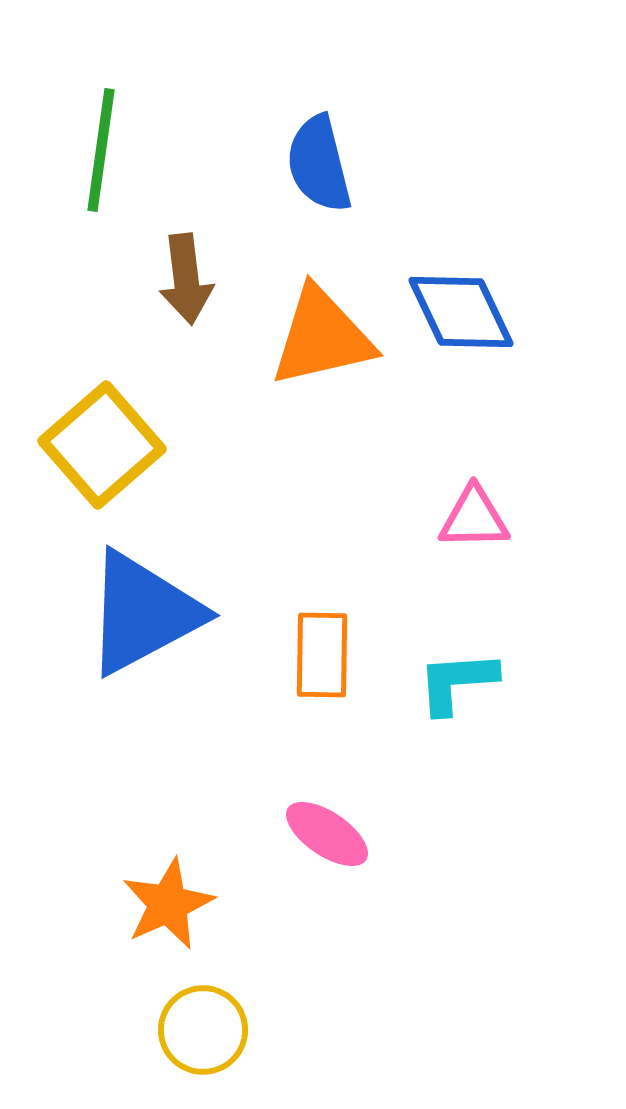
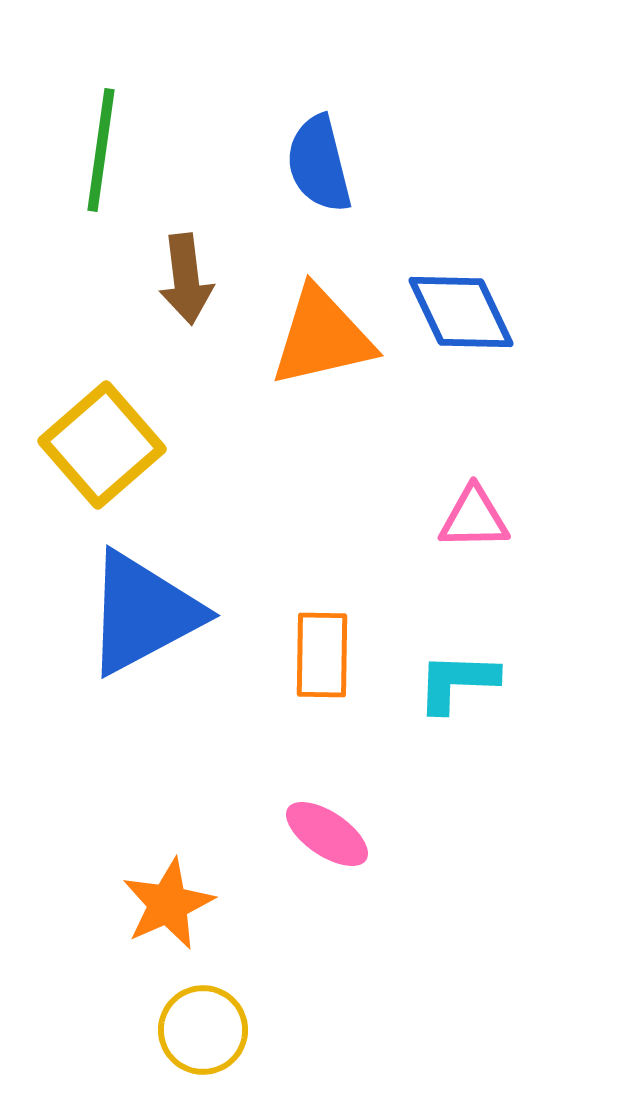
cyan L-shape: rotated 6 degrees clockwise
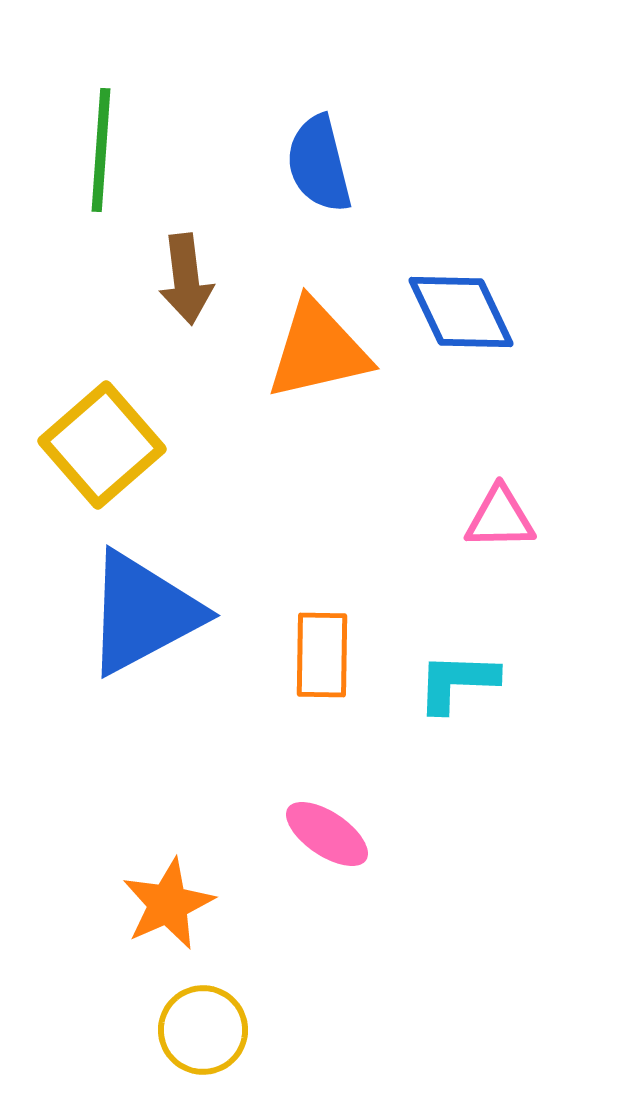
green line: rotated 4 degrees counterclockwise
orange triangle: moved 4 px left, 13 px down
pink triangle: moved 26 px right
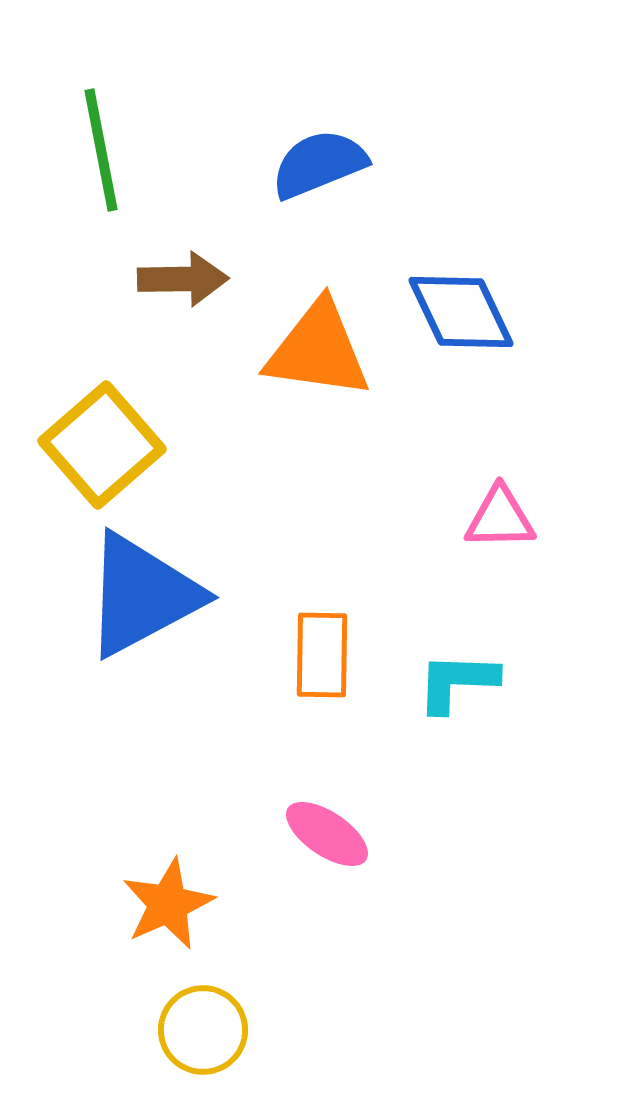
green line: rotated 15 degrees counterclockwise
blue semicircle: rotated 82 degrees clockwise
brown arrow: moved 3 px left; rotated 84 degrees counterclockwise
orange triangle: rotated 21 degrees clockwise
blue triangle: moved 1 px left, 18 px up
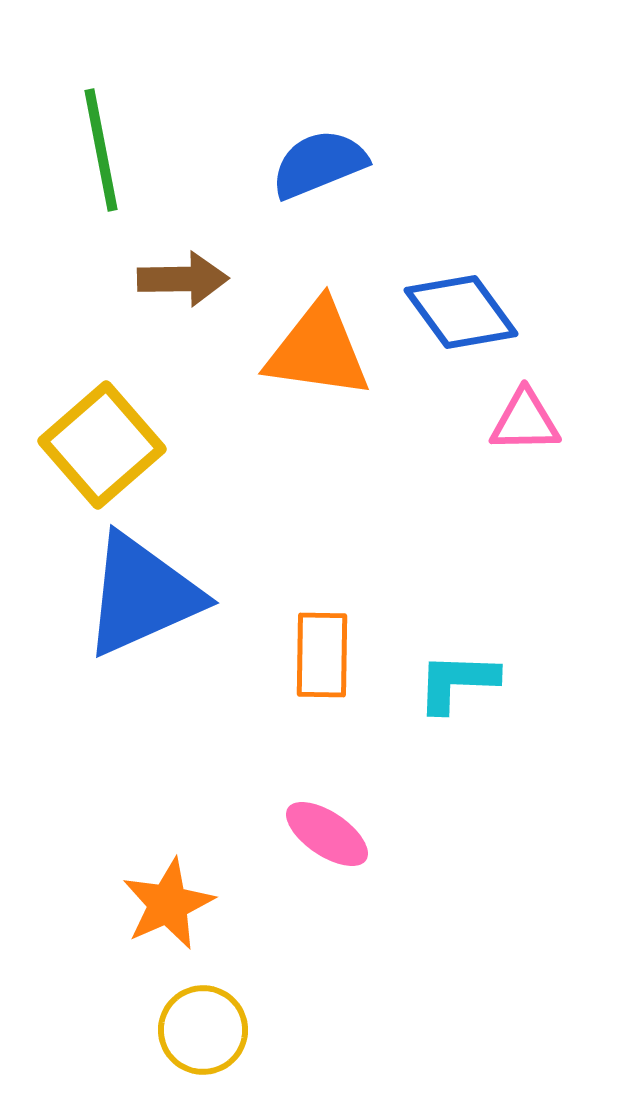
blue diamond: rotated 11 degrees counterclockwise
pink triangle: moved 25 px right, 97 px up
blue triangle: rotated 4 degrees clockwise
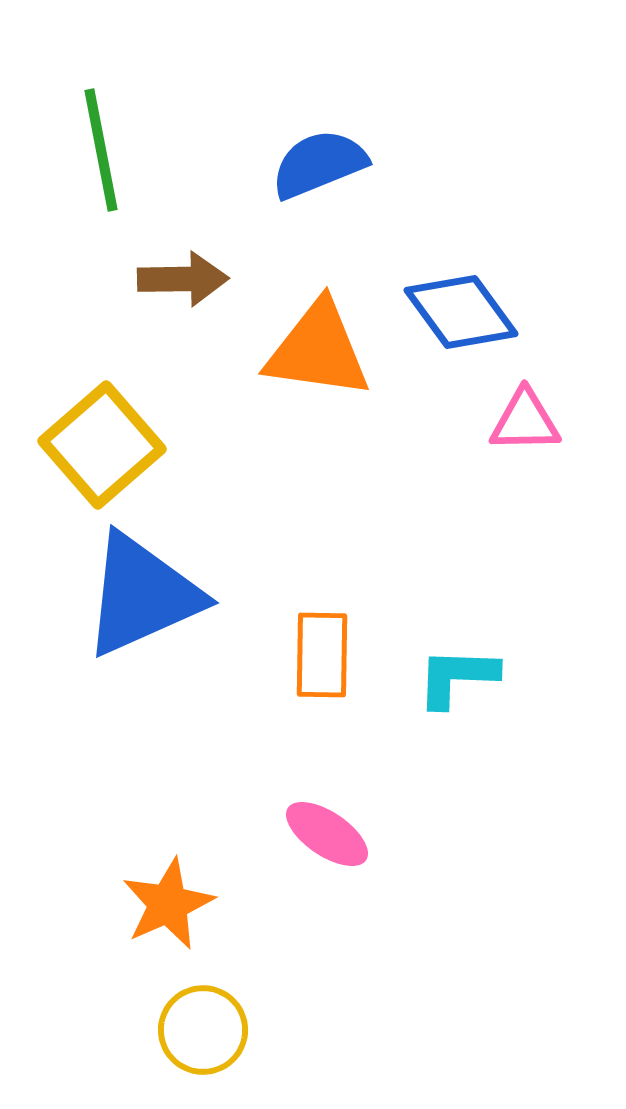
cyan L-shape: moved 5 px up
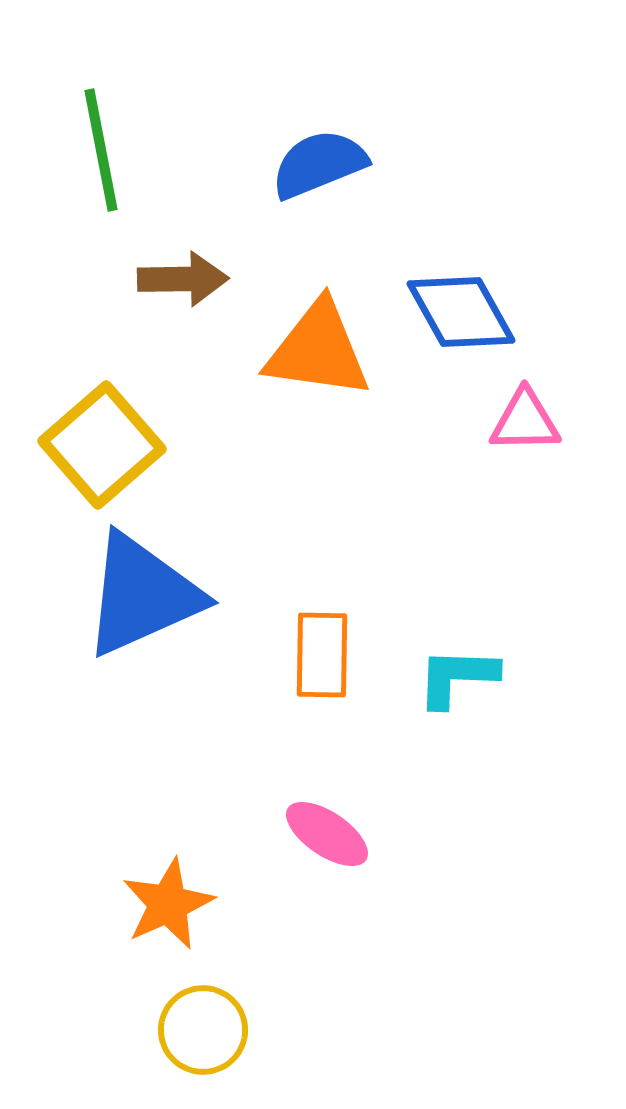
blue diamond: rotated 7 degrees clockwise
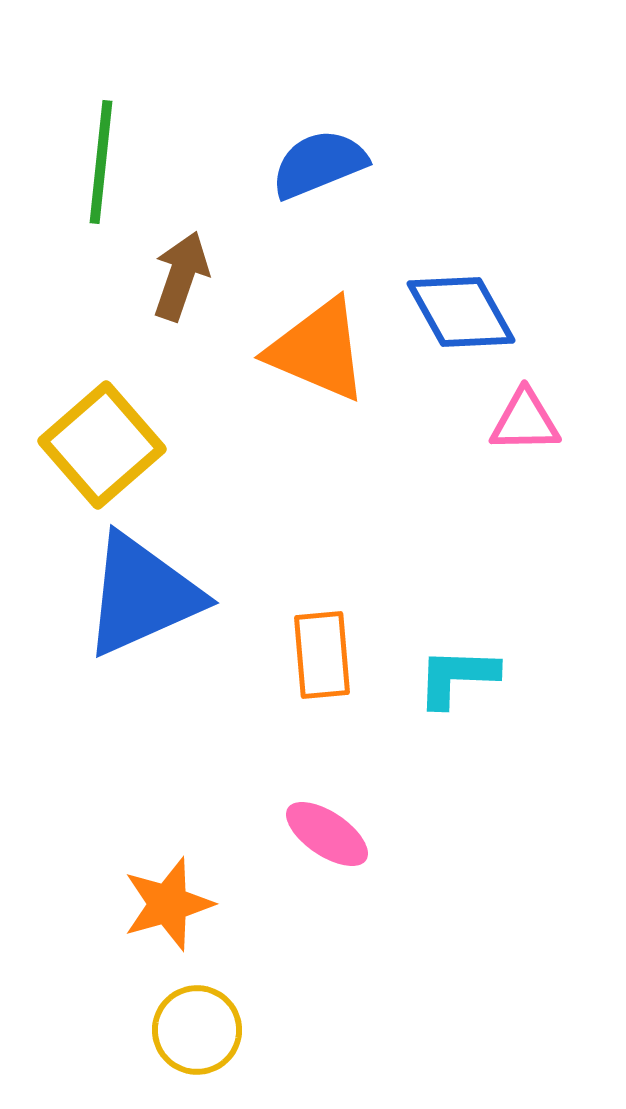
green line: moved 12 px down; rotated 17 degrees clockwise
brown arrow: moved 2 px left, 3 px up; rotated 70 degrees counterclockwise
orange triangle: rotated 15 degrees clockwise
orange rectangle: rotated 6 degrees counterclockwise
orange star: rotated 8 degrees clockwise
yellow circle: moved 6 px left
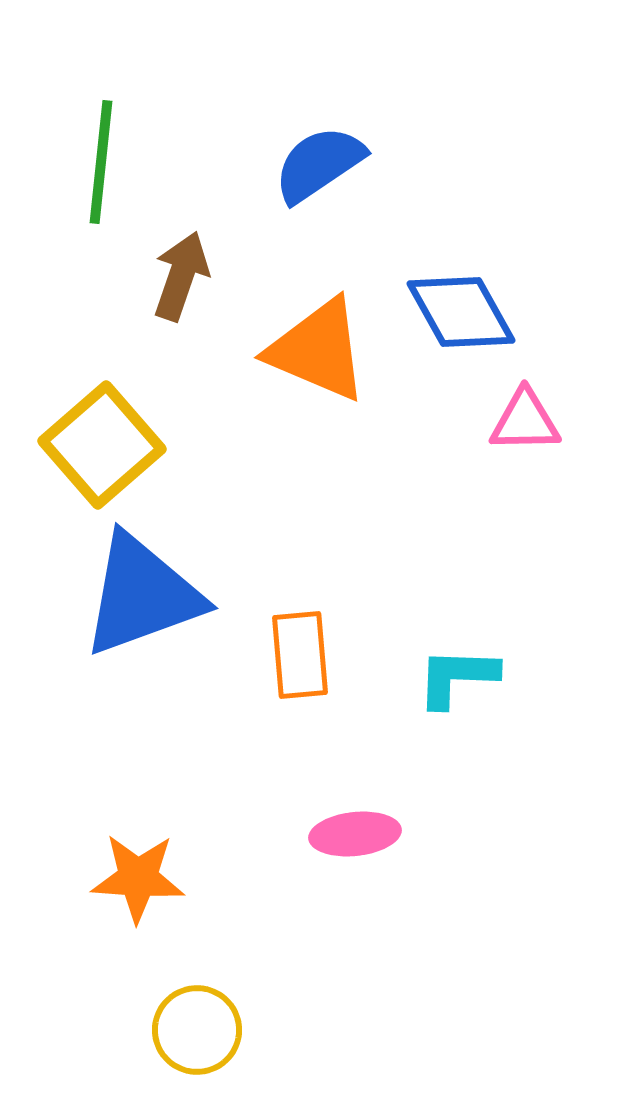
blue semicircle: rotated 12 degrees counterclockwise
blue triangle: rotated 4 degrees clockwise
orange rectangle: moved 22 px left
pink ellipse: moved 28 px right; rotated 40 degrees counterclockwise
orange star: moved 30 px left, 26 px up; rotated 20 degrees clockwise
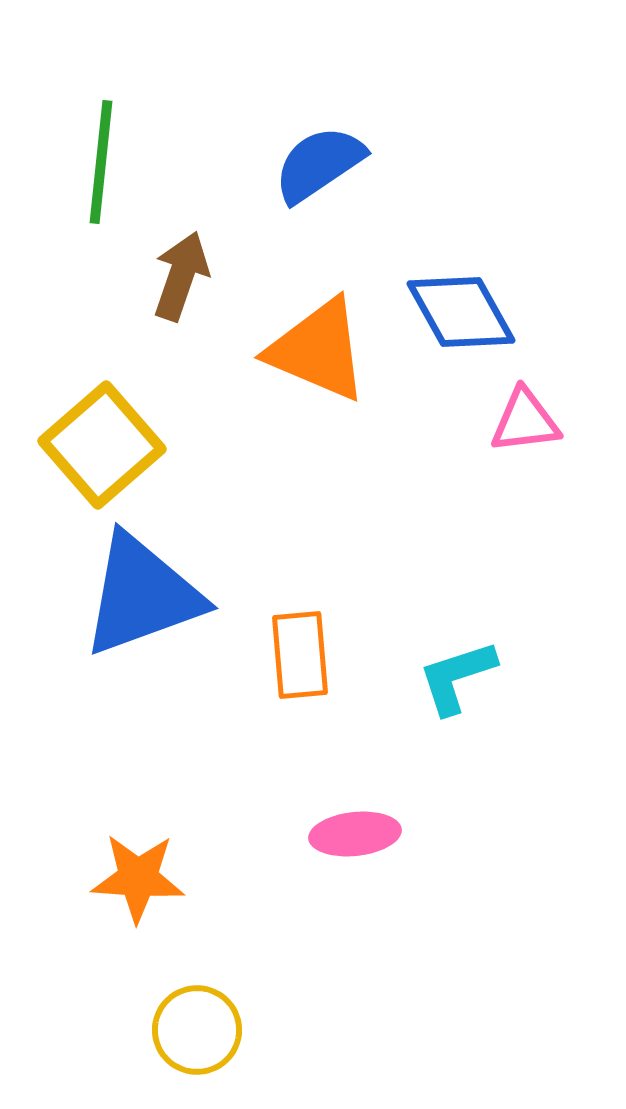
pink triangle: rotated 6 degrees counterclockwise
cyan L-shape: rotated 20 degrees counterclockwise
